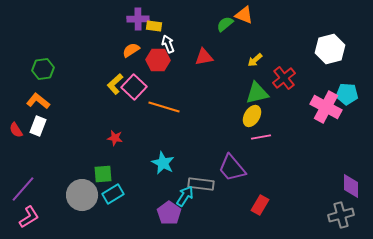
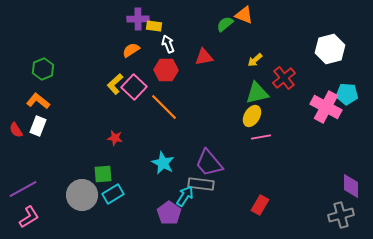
red hexagon: moved 8 px right, 10 px down
green hexagon: rotated 15 degrees counterclockwise
orange line: rotated 28 degrees clockwise
purple trapezoid: moved 23 px left, 5 px up
purple line: rotated 20 degrees clockwise
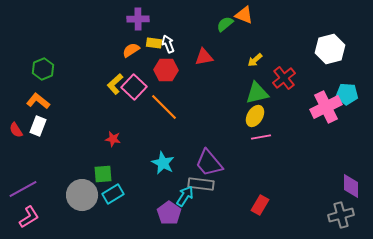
yellow rectangle: moved 17 px down
pink cross: rotated 36 degrees clockwise
yellow ellipse: moved 3 px right
red star: moved 2 px left, 1 px down
